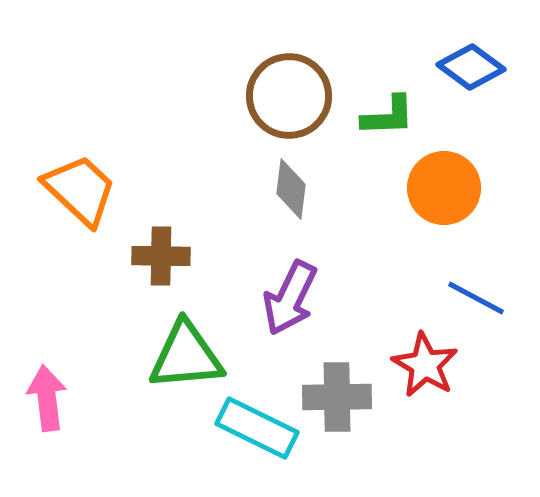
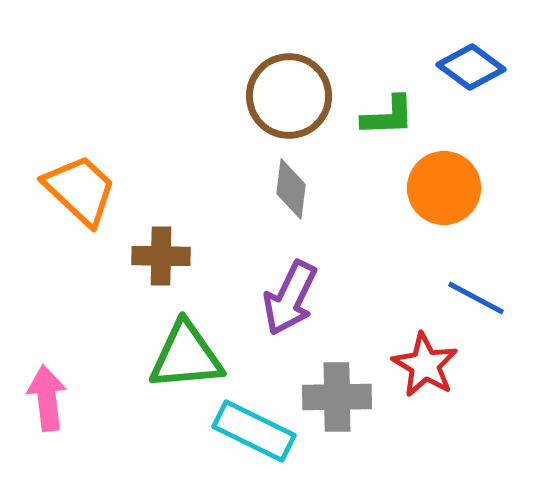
cyan rectangle: moved 3 px left, 3 px down
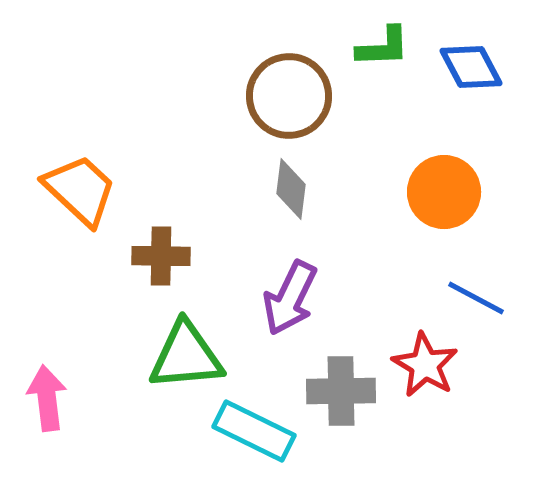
blue diamond: rotated 26 degrees clockwise
green L-shape: moved 5 px left, 69 px up
orange circle: moved 4 px down
gray cross: moved 4 px right, 6 px up
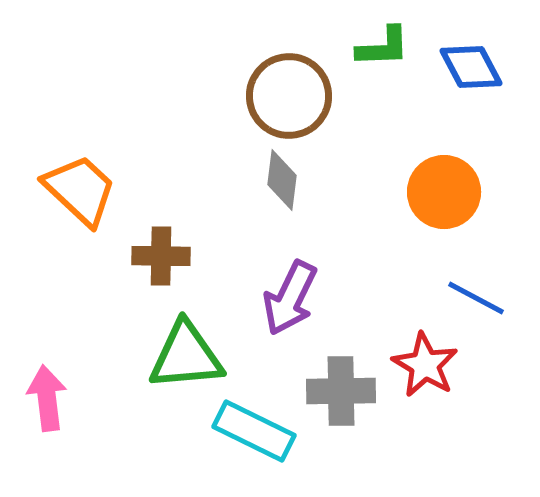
gray diamond: moved 9 px left, 9 px up
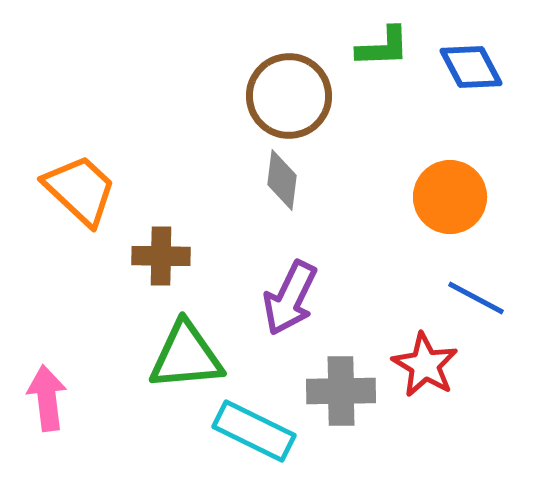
orange circle: moved 6 px right, 5 px down
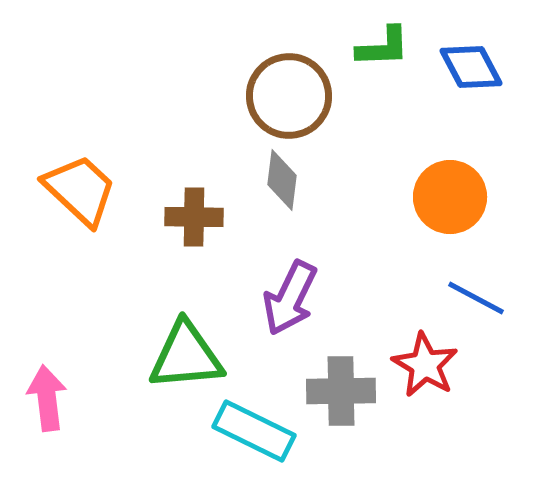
brown cross: moved 33 px right, 39 px up
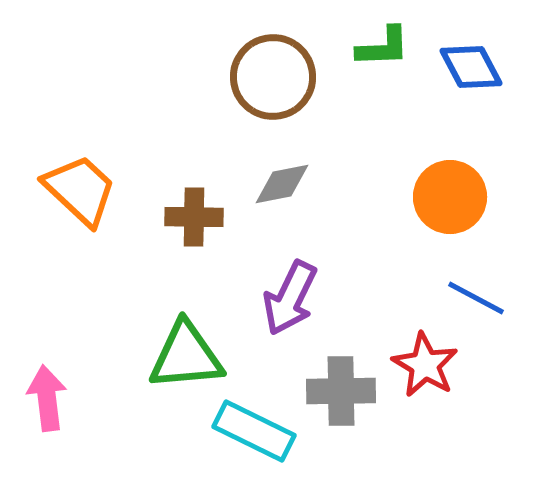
brown circle: moved 16 px left, 19 px up
gray diamond: moved 4 px down; rotated 72 degrees clockwise
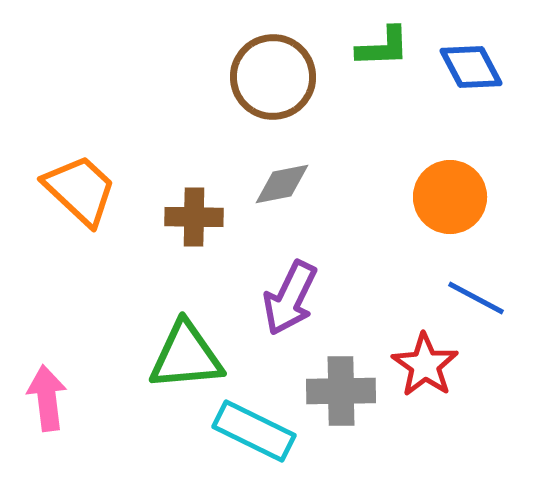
red star: rotated 4 degrees clockwise
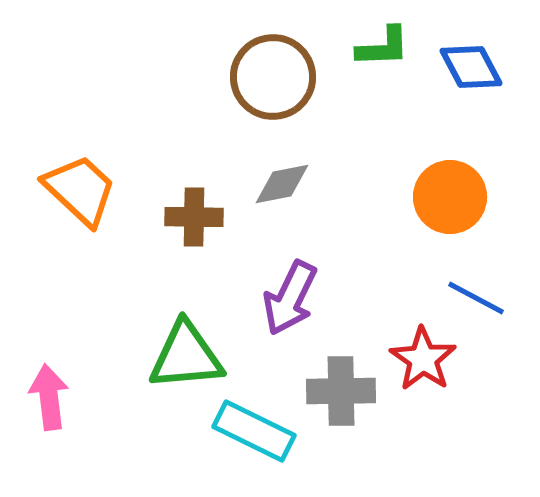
red star: moved 2 px left, 6 px up
pink arrow: moved 2 px right, 1 px up
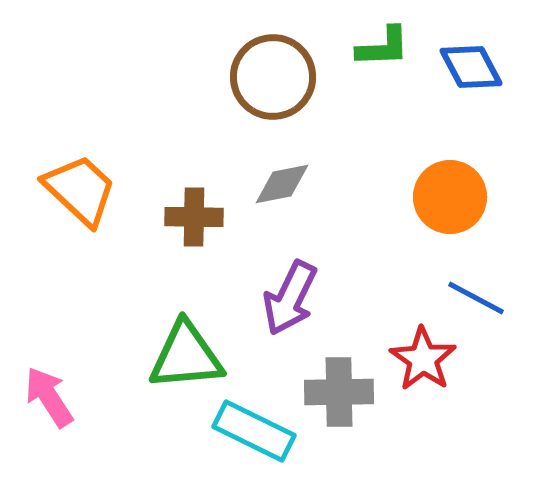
gray cross: moved 2 px left, 1 px down
pink arrow: rotated 26 degrees counterclockwise
